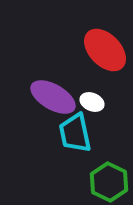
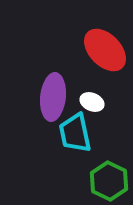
purple ellipse: rotated 66 degrees clockwise
green hexagon: moved 1 px up
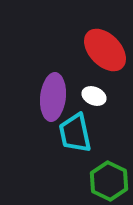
white ellipse: moved 2 px right, 6 px up
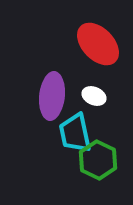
red ellipse: moved 7 px left, 6 px up
purple ellipse: moved 1 px left, 1 px up
green hexagon: moved 11 px left, 21 px up
